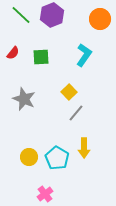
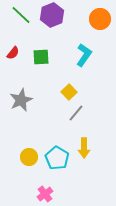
gray star: moved 3 px left, 1 px down; rotated 25 degrees clockwise
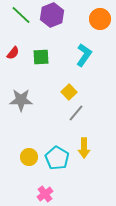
gray star: rotated 25 degrees clockwise
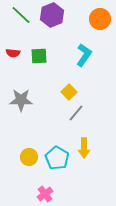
red semicircle: rotated 56 degrees clockwise
green square: moved 2 px left, 1 px up
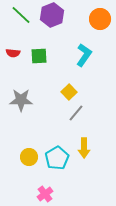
cyan pentagon: rotated 10 degrees clockwise
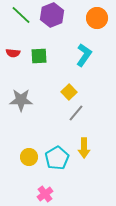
orange circle: moved 3 px left, 1 px up
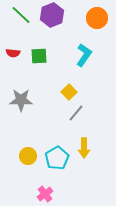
yellow circle: moved 1 px left, 1 px up
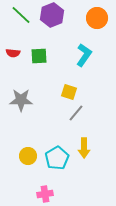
yellow square: rotated 28 degrees counterclockwise
pink cross: rotated 28 degrees clockwise
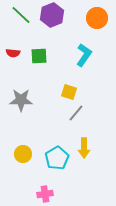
yellow circle: moved 5 px left, 2 px up
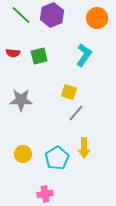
green square: rotated 12 degrees counterclockwise
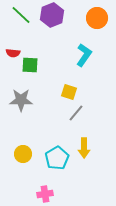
green square: moved 9 px left, 9 px down; rotated 18 degrees clockwise
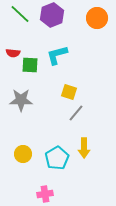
green line: moved 1 px left, 1 px up
cyan L-shape: moved 27 px left; rotated 140 degrees counterclockwise
